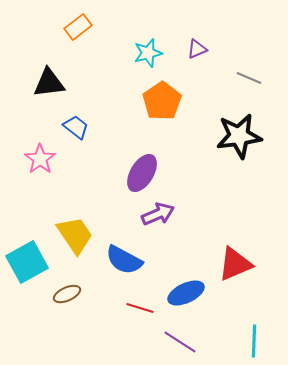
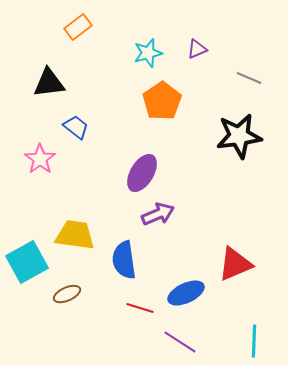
yellow trapezoid: rotated 48 degrees counterclockwise
blue semicircle: rotated 54 degrees clockwise
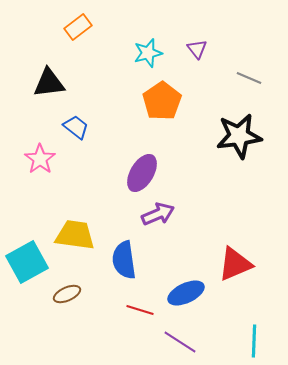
purple triangle: rotated 45 degrees counterclockwise
red line: moved 2 px down
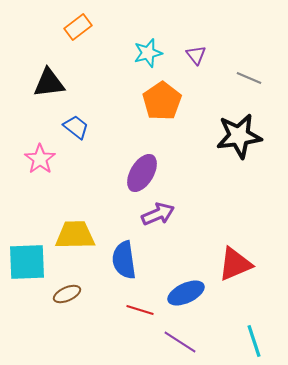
purple triangle: moved 1 px left, 6 px down
yellow trapezoid: rotated 9 degrees counterclockwise
cyan square: rotated 27 degrees clockwise
cyan line: rotated 20 degrees counterclockwise
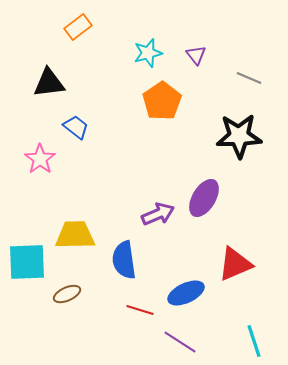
black star: rotated 6 degrees clockwise
purple ellipse: moved 62 px right, 25 px down
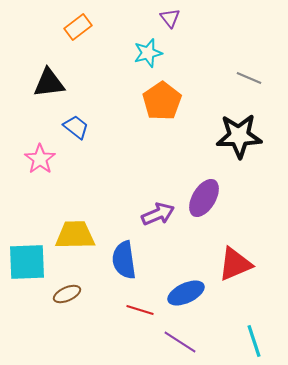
purple triangle: moved 26 px left, 37 px up
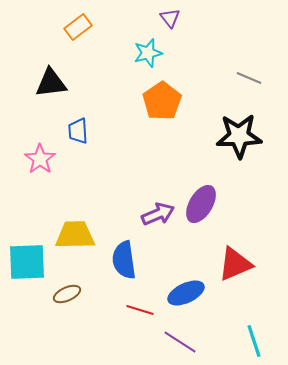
black triangle: moved 2 px right
blue trapezoid: moved 2 px right, 4 px down; rotated 132 degrees counterclockwise
purple ellipse: moved 3 px left, 6 px down
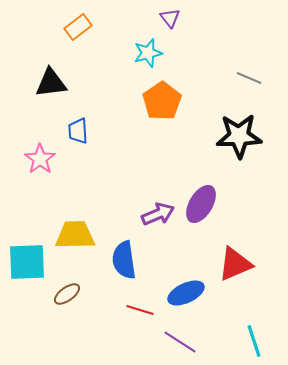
brown ellipse: rotated 12 degrees counterclockwise
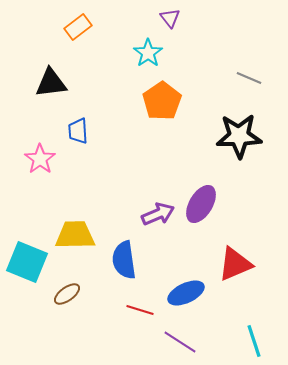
cyan star: rotated 20 degrees counterclockwise
cyan square: rotated 24 degrees clockwise
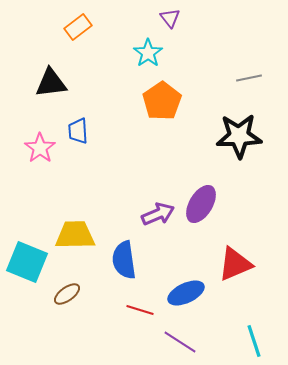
gray line: rotated 35 degrees counterclockwise
pink star: moved 11 px up
